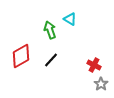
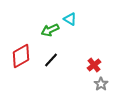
green arrow: rotated 96 degrees counterclockwise
red cross: rotated 24 degrees clockwise
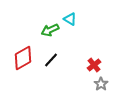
red diamond: moved 2 px right, 2 px down
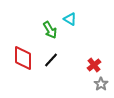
green arrow: rotated 96 degrees counterclockwise
red diamond: rotated 60 degrees counterclockwise
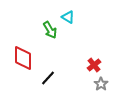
cyan triangle: moved 2 px left, 2 px up
black line: moved 3 px left, 18 px down
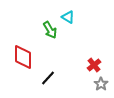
red diamond: moved 1 px up
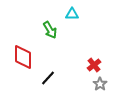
cyan triangle: moved 4 px right, 3 px up; rotated 32 degrees counterclockwise
gray star: moved 1 px left
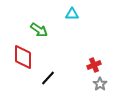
green arrow: moved 11 px left; rotated 24 degrees counterclockwise
red cross: rotated 16 degrees clockwise
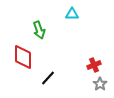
green arrow: rotated 36 degrees clockwise
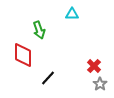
red diamond: moved 2 px up
red cross: moved 1 px down; rotated 24 degrees counterclockwise
